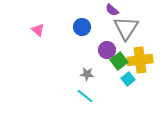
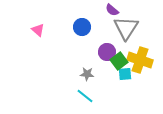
purple circle: moved 2 px down
yellow cross: rotated 25 degrees clockwise
cyan square: moved 3 px left, 5 px up; rotated 32 degrees clockwise
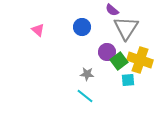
cyan square: moved 3 px right, 6 px down
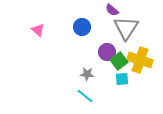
cyan square: moved 6 px left, 1 px up
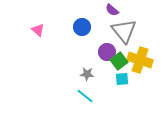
gray triangle: moved 2 px left, 3 px down; rotated 12 degrees counterclockwise
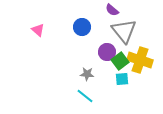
green square: moved 1 px right
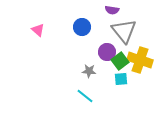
purple semicircle: rotated 32 degrees counterclockwise
gray star: moved 2 px right, 3 px up
cyan square: moved 1 px left
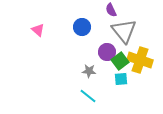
purple semicircle: moved 1 px left; rotated 56 degrees clockwise
cyan line: moved 3 px right
